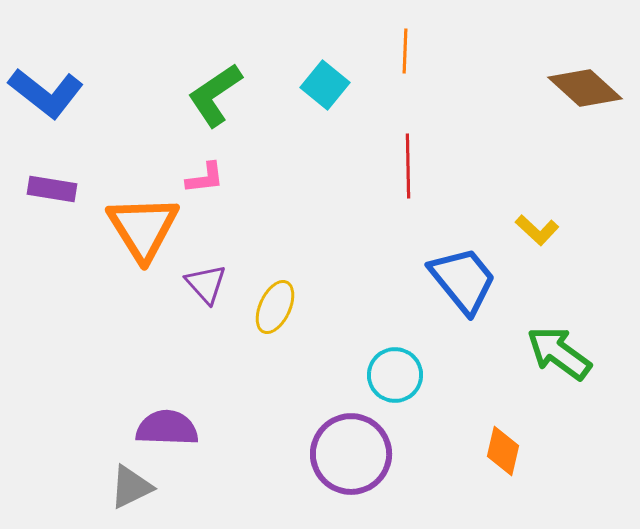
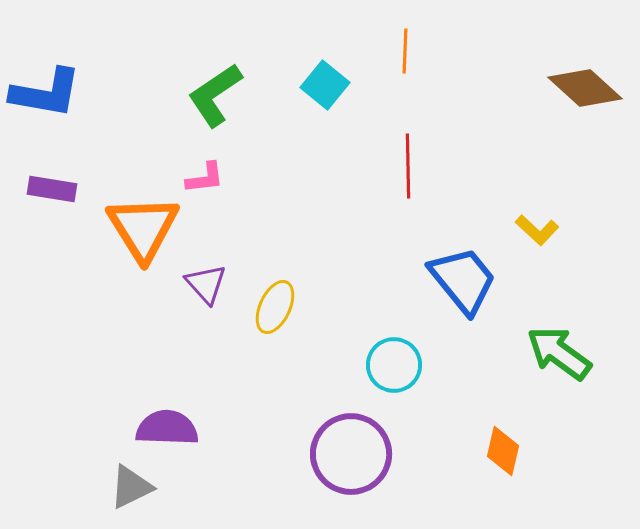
blue L-shape: rotated 28 degrees counterclockwise
cyan circle: moved 1 px left, 10 px up
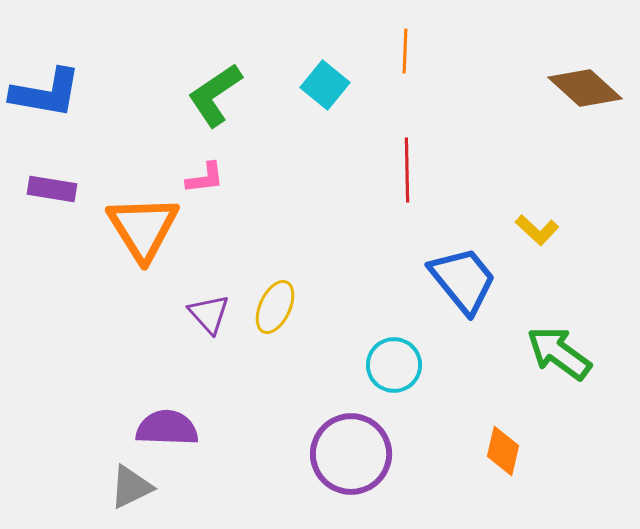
red line: moved 1 px left, 4 px down
purple triangle: moved 3 px right, 30 px down
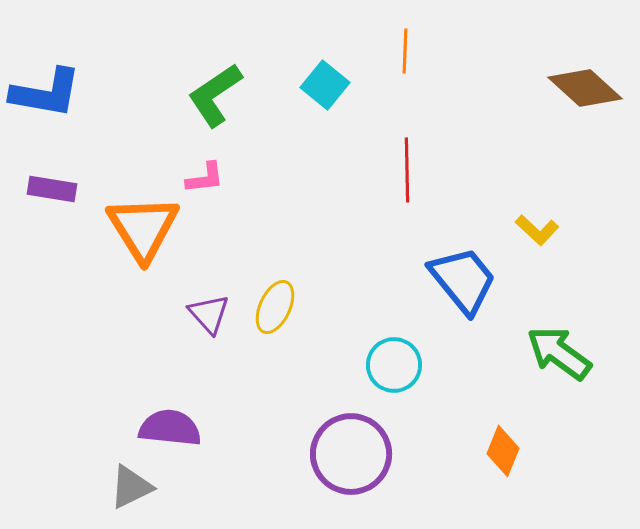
purple semicircle: moved 3 px right; rotated 4 degrees clockwise
orange diamond: rotated 9 degrees clockwise
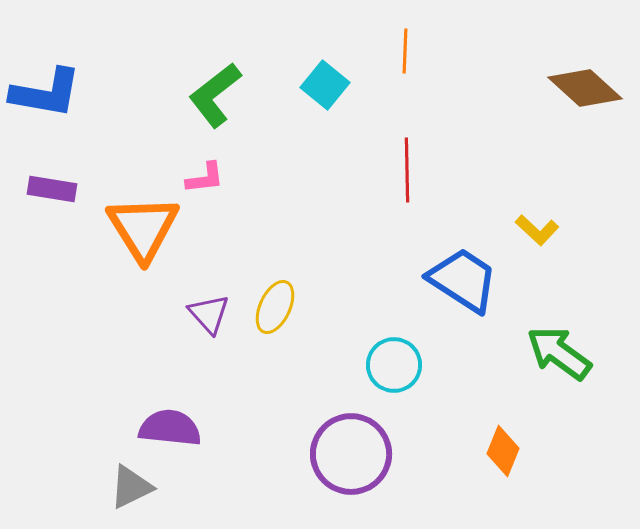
green L-shape: rotated 4 degrees counterclockwise
blue trapezoid: rotated 18 degrees counterclockwise
